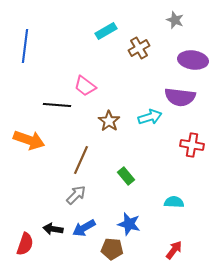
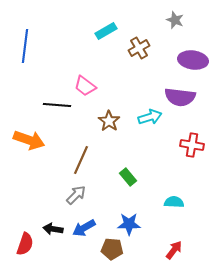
green rectangle: moved 2 px right, 1 px down
blue star: rotated 15 degrees counterclockwise
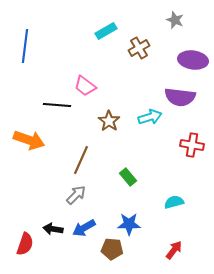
cyan semicircle: rotated 18 degrees counterclockwise
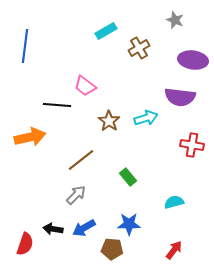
cyan arrow: moved 4 px left, 1 px down
orange arrow: moved 1 px right, 3 px up; rotated 32 degrees counterclockwise
brown line: rotated 28 degrees clockwise
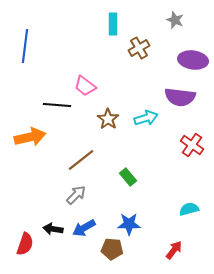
cyan rectangle: moved 7 px right, 7 px up; rotated 60 degrees counterclockwise
brown star: moved 1 px left, 2 px up
red cross: rotated 25 degrees clockwise
cyan semicircle: moved 15 px right, 7 px down
